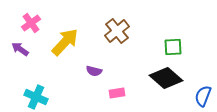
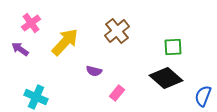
pink rectangle: rotated 42 degrees counterclockwise
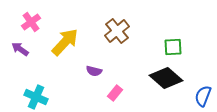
pink cross: moved 1 px up
pink rectangle: moved 2 px left
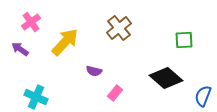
brown cross: moved 2 px right, 3 px up
green square: moved 11 px right, 7 px up
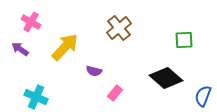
pink cross: rotated 24 degrees counterclockwise
yellow arrow: moved 5 px down
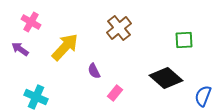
purple semicircle: rotated 49 degrees clockwise
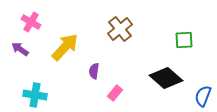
brown cross: moved 1 px right, 1 px down
purple semicircle: rotated 35 degrees clockwise
cyan cross: moved 1 px left, 2 px up; rotated 15 degrees counterclockwise
